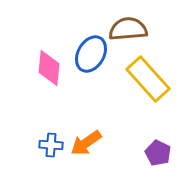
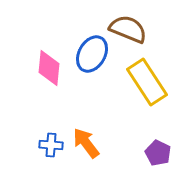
brown semicircle: rotated 27 degrees clockwise
blue ellipse: moved 1 px right
yellow rectangle: moved 1 px left, 3 px down; rotated 9 degrees clockwise
orange arrow: rotated 88 degrees clockwise
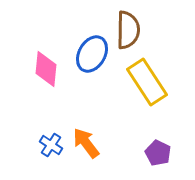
brown semicircle: moved 1 px down; rotated 69 degrees clockwise
pink diamond: moved 3 px left, 1 px down
blue cross: rotated 30 degrees clockwise
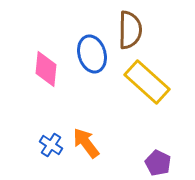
brown semicircle: moved 2 px right
blue ellipse: rotated 45 degrees counterclockwise
yellow rectangle: rotated 15 degrees counterclockwise
purple pentagon: moved 10 px down
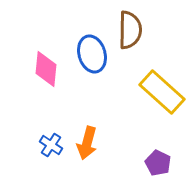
yellow rectangle: moved 15 px right, 10 px down
orange arrow: moved 1 px right; rotated 128 degrees counterclockwise
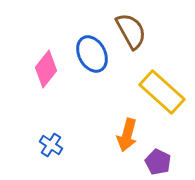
brown semicircle: moved 1 px right, 1 px down; rotated 30 degrees counterclockwise
blue ellipse: rotated 12 degrees counterclockwise
pink diamond: rotated 33 degrees clockwise
orange arrow: moved 40 px right, 8 px up
purple pentagon: moved 1 px up
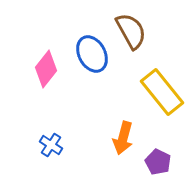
yellow rectangle: rotated 9 degrees clockwise
orange arrow: moved 4 px left, 3 px down
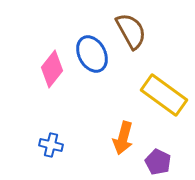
pink diamond: moved 6 px right
yellow rectangle: moved 2 px right, 3 px down; rotated 15 degrees counterclockwise
blue cross: rotated 20 degrees counterclockwise
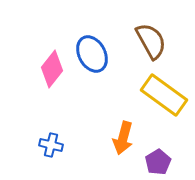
brown semicircle: moved 20 px right, 10 px down
purple pentagon: rotated 15 degrees clockwise
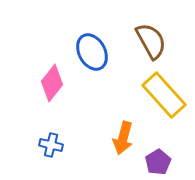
blue ellipse: moved 2 px up
pink diamond: moved 14 px down
yellow rectangle: rotated 12 degrees clockwise
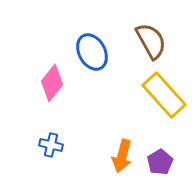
orange arrow: moved 1 px left, 18 px down
purple pentagon: moved 2 px right
